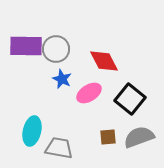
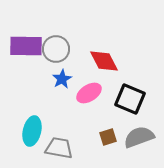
blue star: rotated 18 degrees clockwise
black square: rotated 16 degrees counterclockwise
brown square: rotated 12 degrees counterclockwise
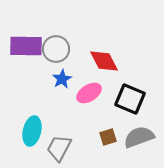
gray trapezoid: rotated 72 degrees counterclockwise
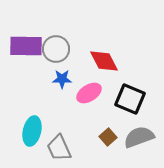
blue star: rotated 30 degrees clockwise
brown square: rotated 24 degrees counterclockwise
gray trapezoid: rotated 52 degrees counterclockwise
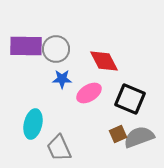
cyan ellipse: moved 1 px right, 7 px up
brown square: moved 10 px right, 3 px up; rotated 18 degrees clockwise
